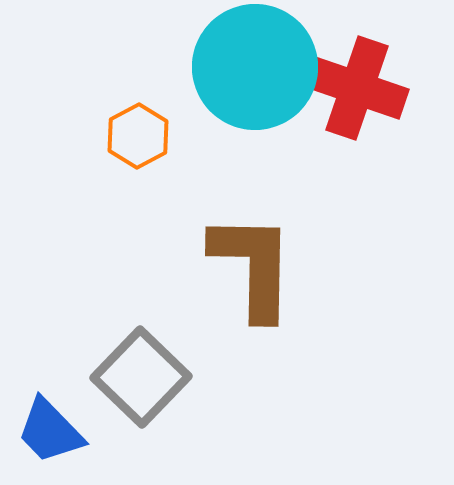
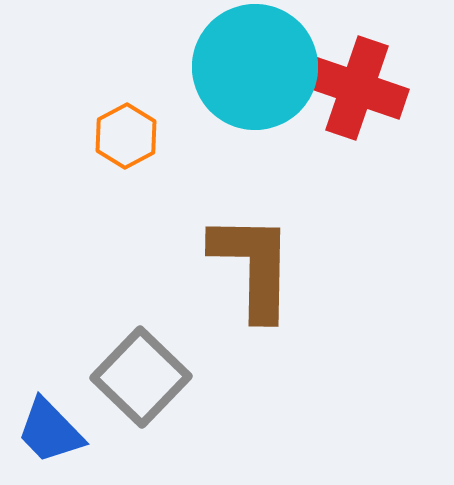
orange hexagon: moved 12 px left
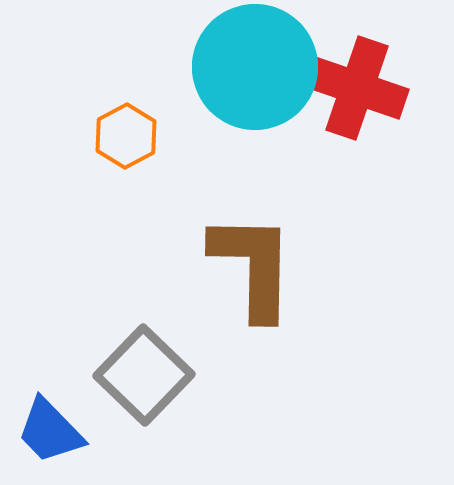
gray square: moved 3 px right, 2 px up
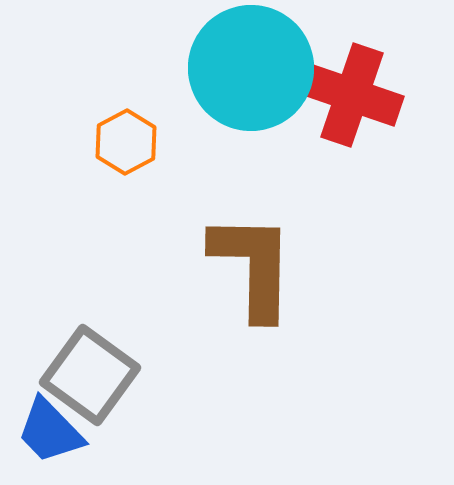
cyan circle: moved 4 px left, 1 px down
red cross: moved 5 px left, 7 px down
orange hexagon: moved 6 px down
gray square: moved 54 px left; rotated 8 degrees counterclockwise
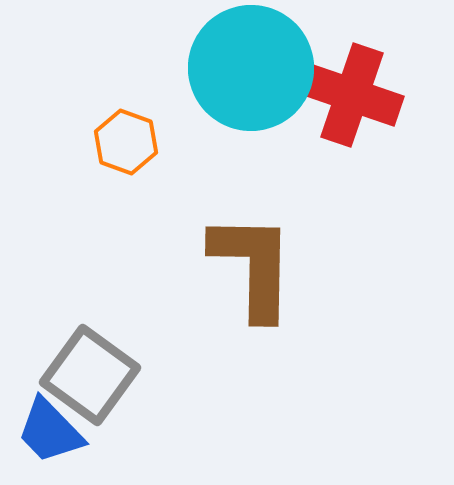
orange hexagon: rotated 12 degrees counterclockwise
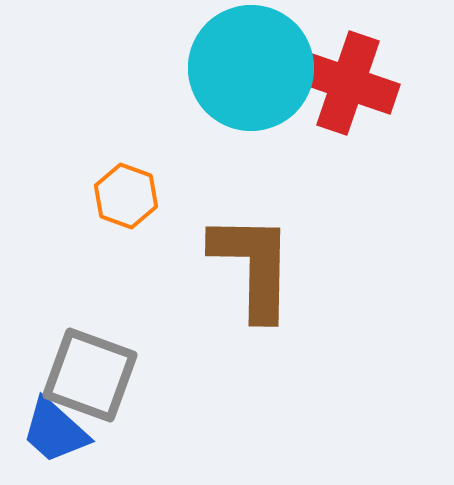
red cross: moved 4 px left, 12 px up
orange hexagon: moved 54 px down
gray square: rotated 16 degrees counterclockwise
blue trapezoid: moved 5 px right; rotated 4 degrees counterclockwise
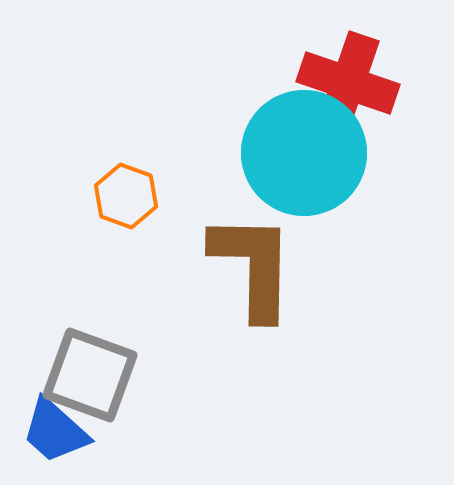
cyan circle: moved 53 px right, 85 px down
